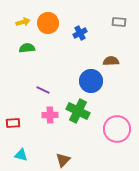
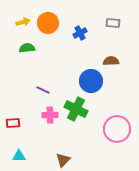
gray rectangle: moved 6 px left, 1 px down
green cross: moved 2 px left, 2 px up
cyan triangle: moved 2 px left, 1 px down; rotated 16 degrees counterclockwise
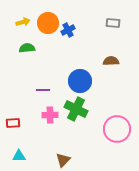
blue cross: moved 12 px left, 3 px up
blue circle: moved 11 px left
purple line: rotated 24 degrees counterclockwise
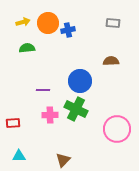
blue cross: rotated 16 degrees clockwise
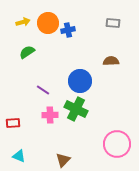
green semicircle: moved 4 px down; rotated 28 degrees counterclockwise
purple line: rotated 32 degrees clockwise
pink circle: moved 15 px down
cyan triangle: rotated 24 degrees clockwise
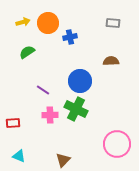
blue cross: moved 2 px right, 7 px down
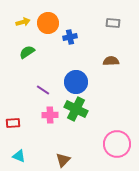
blue circle: moved 4 px left, 1 px down
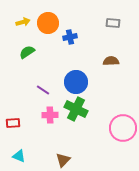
pink circle: moved 6 px right, 16 px up
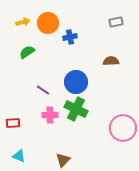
gray rectangle: moved 3 px right, 1 px up; rotated 16 degrees counterclockwise
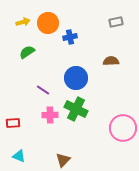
blue circle: moved 4 px up
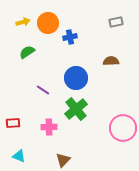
green cross: rotated 25 degrees clockwise
pink cross: moved 1 px left, 12 px down
